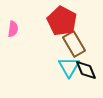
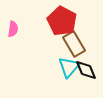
cyan triangle: rotated 10 degrees clockwise
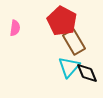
pink semicircle: moved 2 px right, 1 px up
brown rectangle: moved 2 px up
black diamond: moved 1 px right, 3 px down
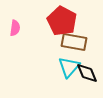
brown rectangle: rotated 50 degrees counterclockwise
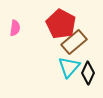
red pentagon: moved 1 px left, 3 px down
brown rectangle: rotated 50 degrees counterclockwise
black diamond: moved 1 px right; rotated 45 degrees clockwise
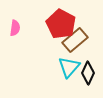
brown rectangle: moved 1 px right, 2 px up
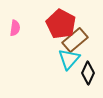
cyan triangle: moved 8 px up
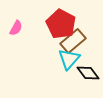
pink semicircle: moved 1 px right; rotated 21 degrees clockwise
brown rectangle: moved 2 px left, 1 px down
black diamond: rotated 60 degrees counterclockwise
